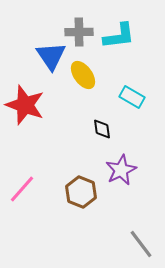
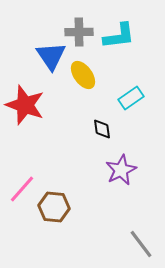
cyan rectangle: moved 1 px left, 1 px down; rotated 65 degrees counterclockwise
brown hexagon: moved 27 px left, 15 px down; rotated 16 degrees counterclockwise
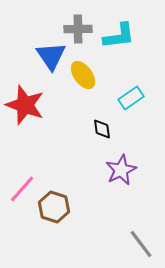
gray cross: moved 1 px left, 3 px up
brown hexagon: rotated 12 degrees clockwise
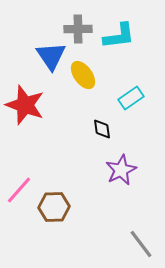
pink line: moved 3 px left, 1 px down
brown hexagon: rotated 20 degrees counterclockwise
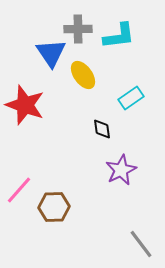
blue triangle: moved 3 px up
